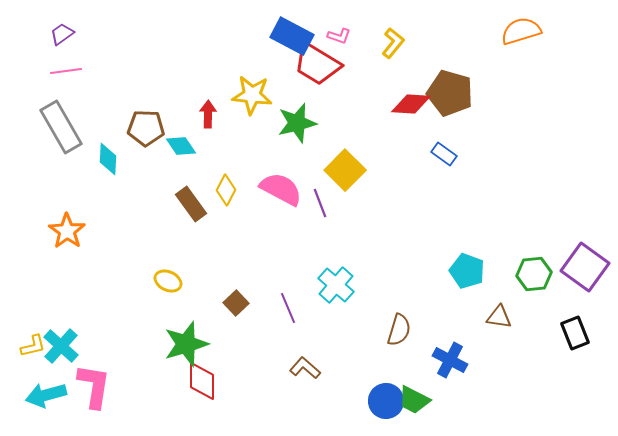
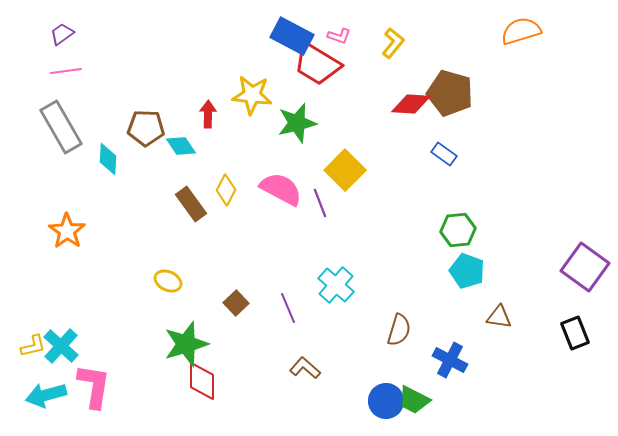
green hexagon at (534, 274): moved 76 px left, 44 px up
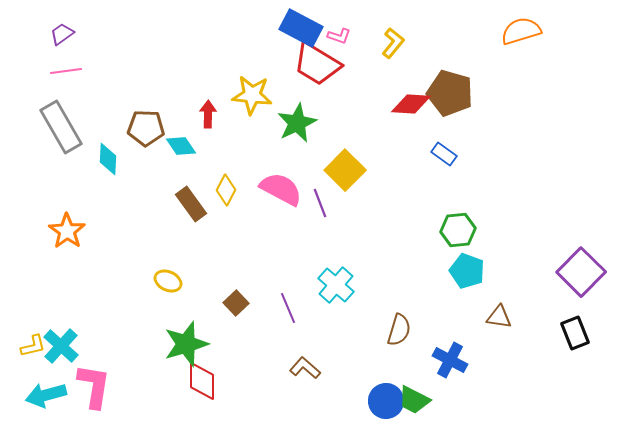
blue rectangle at (292, 36): moved 9 px right, 8 px up
green star at (297, 123): rotated 12 degrees counterclockwise
purple square at (585, 267): moved 4 px left, 5 px down; rotated 9 degrees clockwise
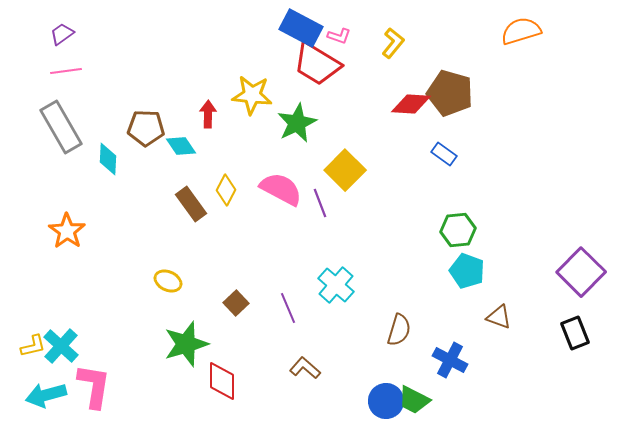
brown triangle at (499, 317): rotated 12 degrees clockwise
red diamond at (202, 381): moved 20 px right
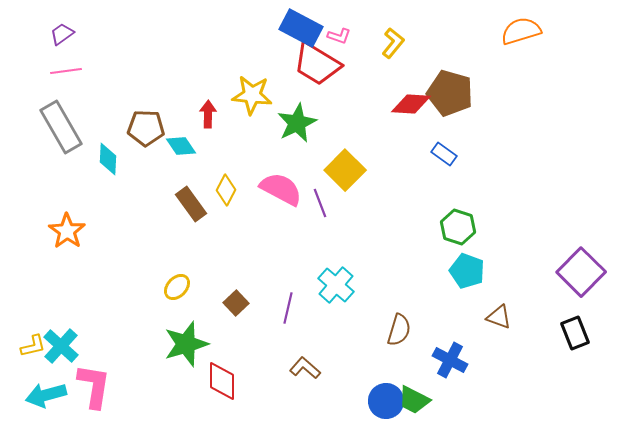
green hexagon at (458, 230): moved 3 px up; rotated 24 degrees clockwise
yellow ellipse at (168, 281): moved 9 px right, 6 px down; rotated 72 degrees counterclockwise
purple line at (288, 308): rotated 36 degrees clockwise
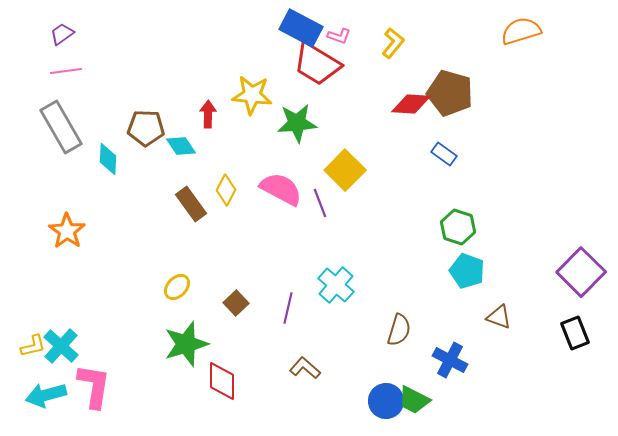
green star at (297, 123): rotated 21 degrees clockwise
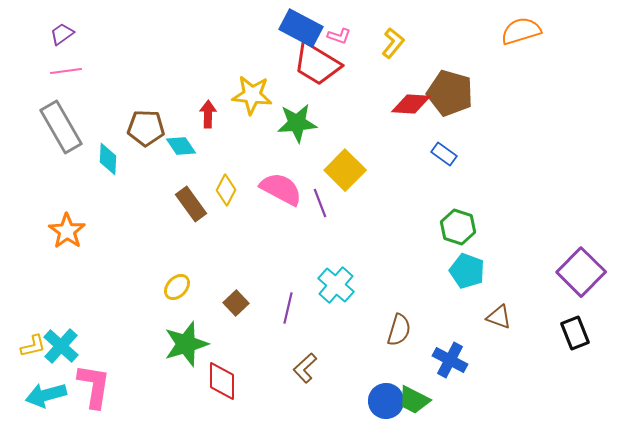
brown L-shape at (305, 368): rotated 84 degrees counterclockwise
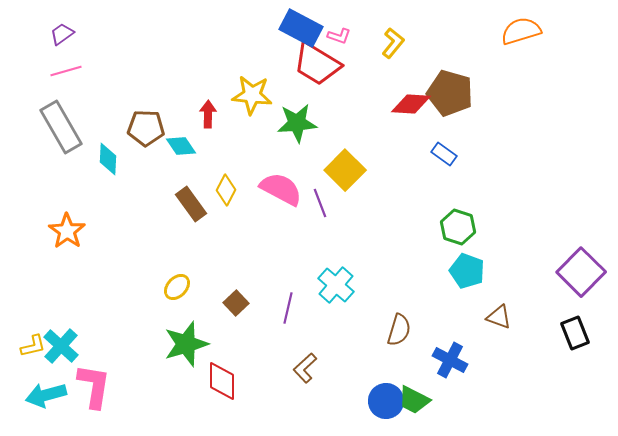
pink line at (66, 71): rotated 8 degrees counterclockwise
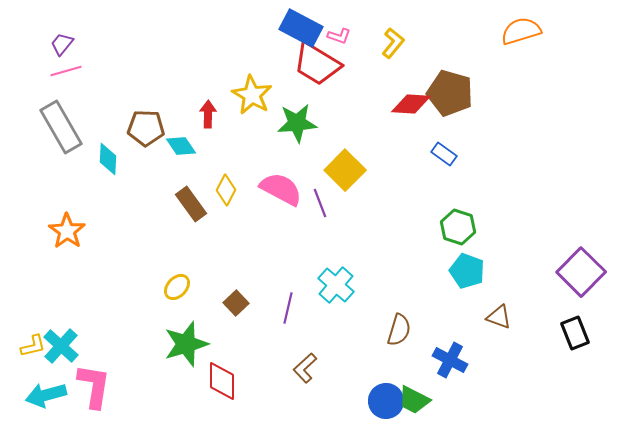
purple trapezoid at (62, 34): moved 10 px down; rotated 15 degrees counterclockwise
yellow star at (252, 95): rotated 24 degrees clockwise
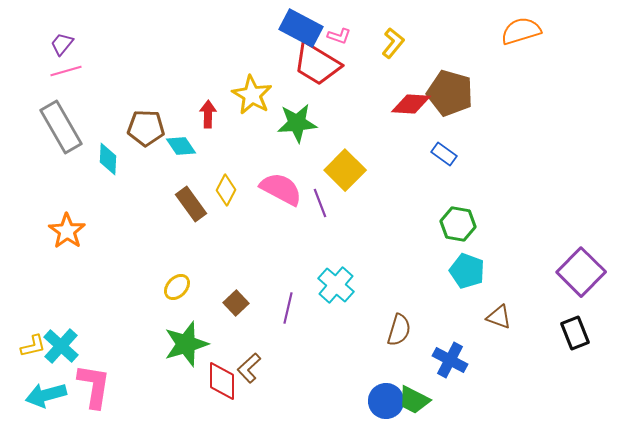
green hexagon at (458, 227): moved 3 px up; rotated 8 degrees counterclockwise
brown L-shape at (305, 368): moved 56 px left
